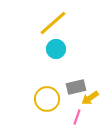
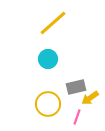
cyan circle: moved 8 px left, 10 px down
yellow circle: moved 1 px right, 5 px down
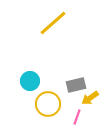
cyan circle: moved 18 px left, 22 px down
gray rectangle: moved 2 px up
